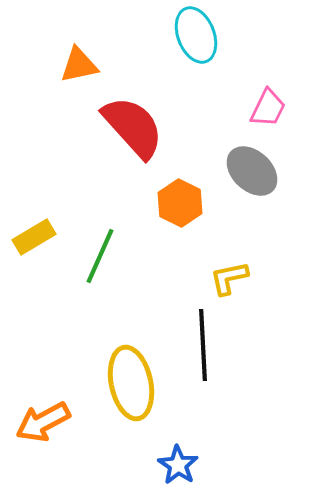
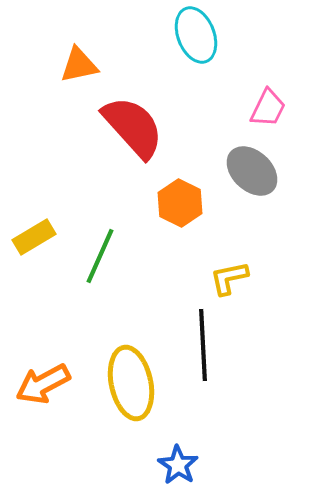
orange arrow: moved 38 px up
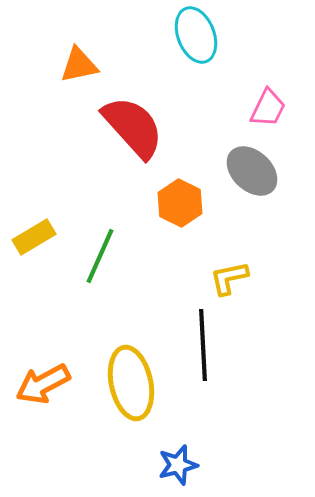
blue star: rotated 24 degrees clockwise
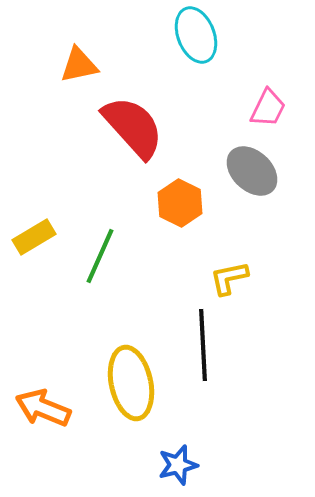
orange arrow: moved 24 px down; rotated 50 degrees clockwise
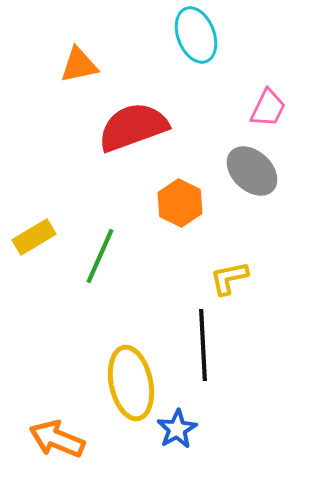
red semicircle: rotated 68 degrees counterclockwise
orange arrow: moved 14 px right, 31 px down
blue star: moved 1 px left, 36 px up; rotated 15 degrees counterclockwise
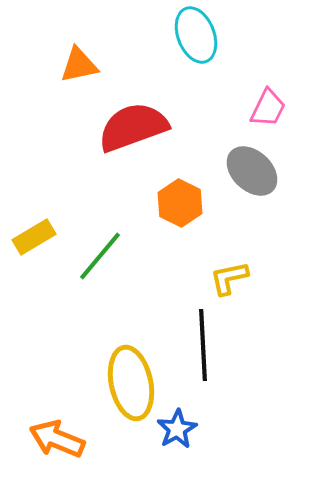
green line: rotated 16 degrees clockwise
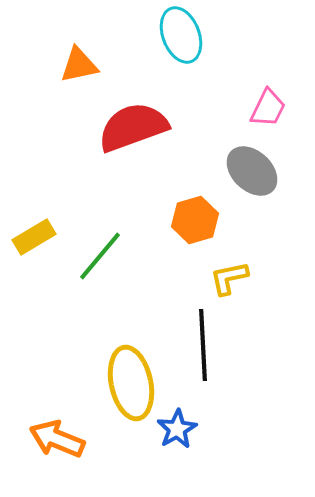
cyan ellipse: moved 15 px left
orange hexagon: moved 15 px right, 17 px down; rotated 18 degrees clockwise
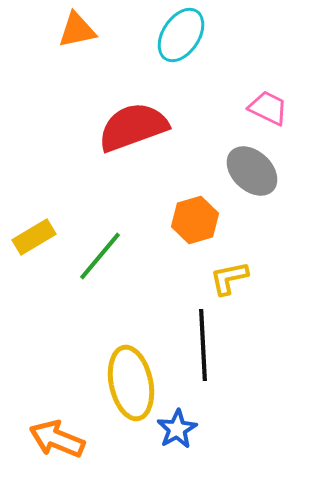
cyan ellipse: rotated 54 degrees clockwise
orange triangle: moved 2 px left, 35 px up
pink trapezoid: rotated 90 degrees counterclockwise
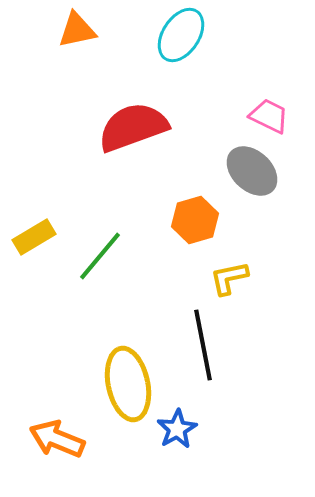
pink trapezoid: moved 1 px right, 8 px down
black line: rotated 8 degrees counterclockwise
yellow ellipse: moved 3 px left, 1 px down
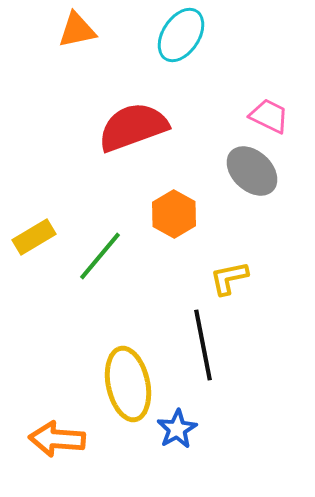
orange hexagon: moved 21 px left, 6 px up; rotated 15 degrees counterclockwise
orange arrow: rotated 18 degrees counterclockwise
